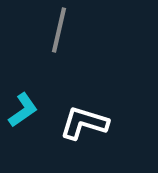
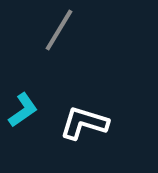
gray line: rotated 18 degrees clockwise
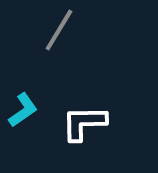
white L-shape: rotated 18 degrees counterclockwise
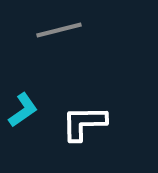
gray line: rotated 45 degrees clockwise
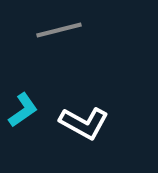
white L-shape: rotated 150 degrees counterclockwise
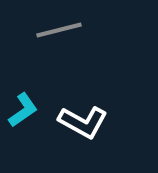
white L-shape: moved 1 px left, 1 px up
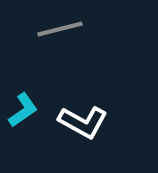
gray line: moved 1 px right, 1 px up
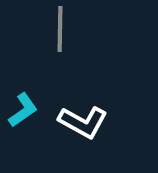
gray line: rotated 75 degrees counterclockwise
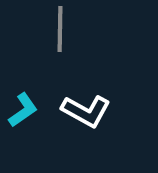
white L-shape: moved 3 px right, 11 px up
